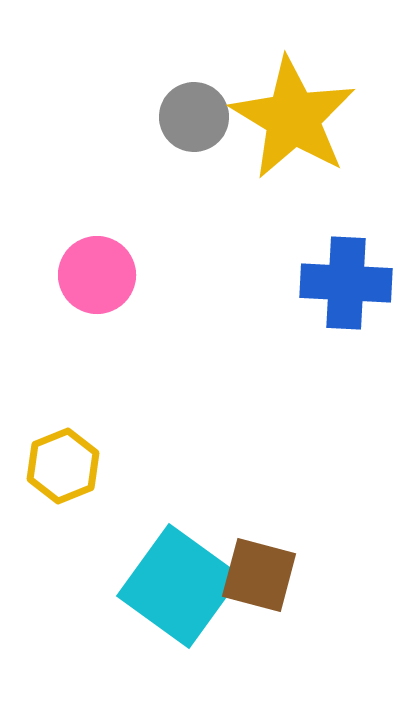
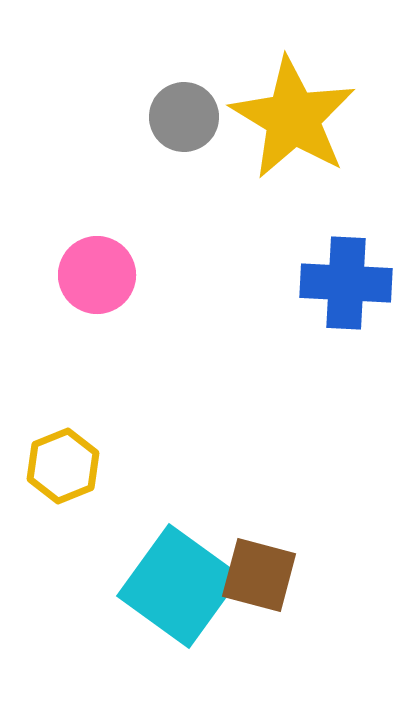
gray circle: moved 10 px left
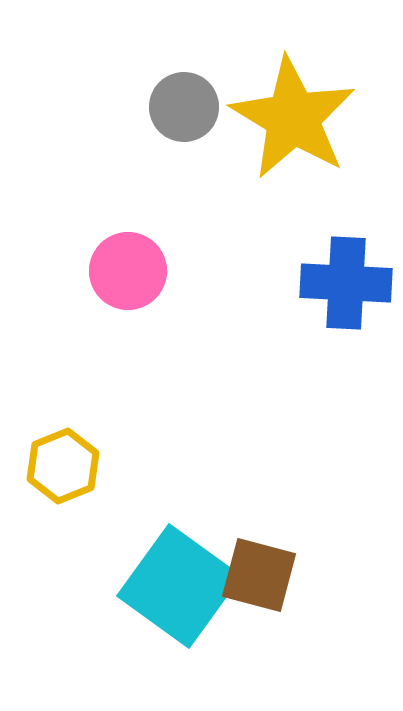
gray circle: moved 10 px up
pink circle: moved 31 px right, 4 px up
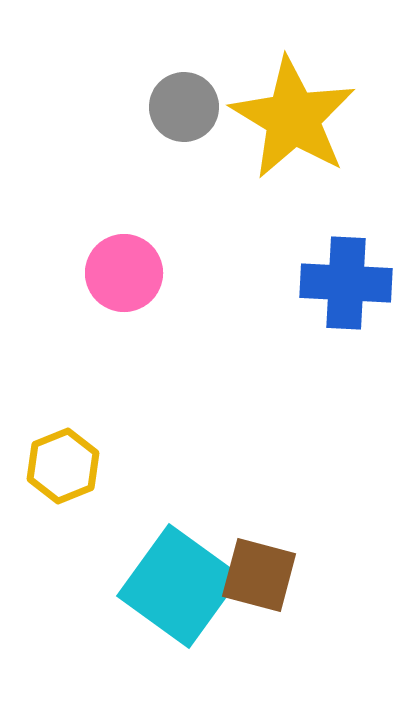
pink circle: moved 4 px left, 2 px down
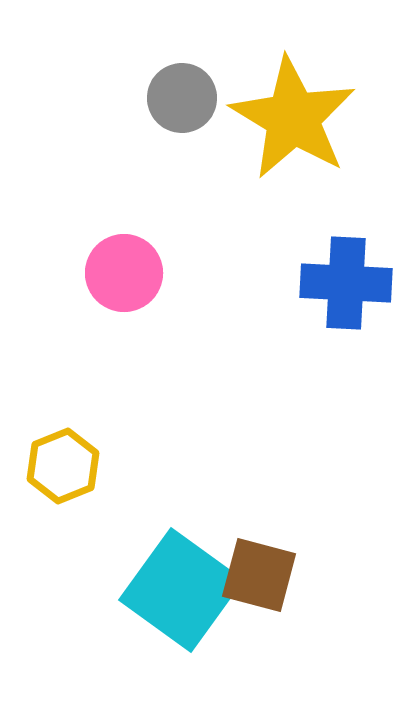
gray circle: moved 2 px left, 9 px up
cyan square: moved 2 px right, 4 px down
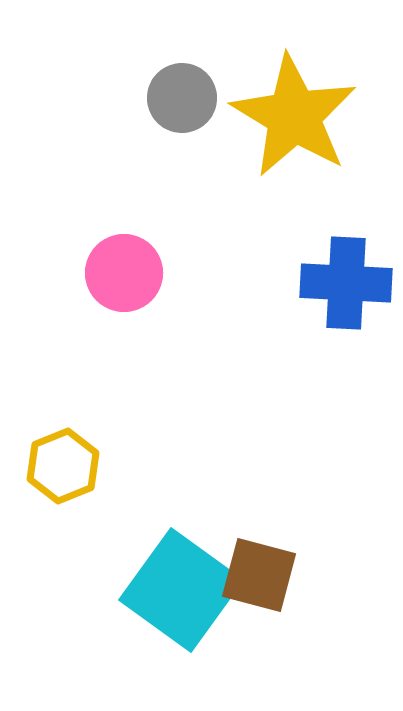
yellow star: moved 1 px right, 2 px up
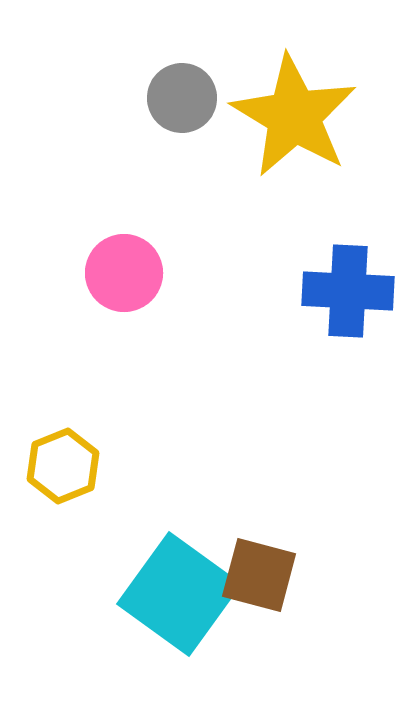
blue cross: moved 2 px right, 8 px down
cyan square: moved 2 px left, 4 px down
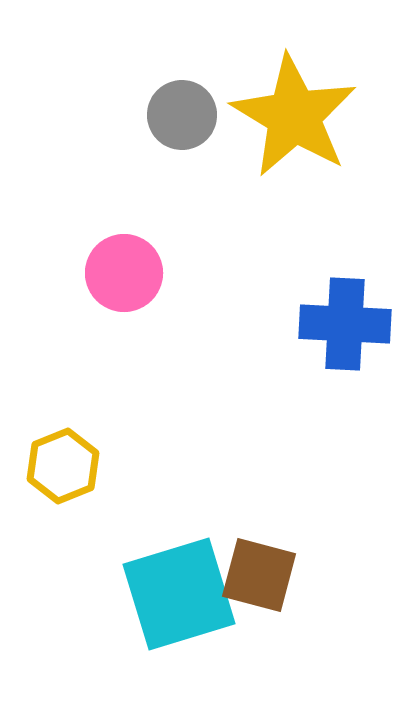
gray circle: moved 17 px down
blue cross: moved 3 px left, 33 px down
cyan square: rotated 37 degrees clockwise
